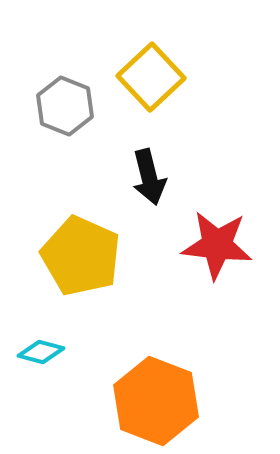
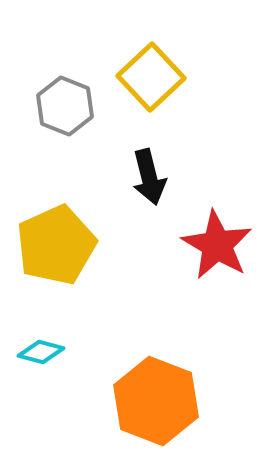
red star: rotated 24 degrees clockwise
yellow pentagon: moved 25 px left, 11 px up; rotated 24 degrees clockwise
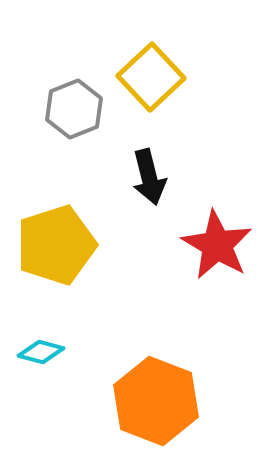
gray hexagon: moved 9 px right, 3 px down; rotated 16 degrees clockwise
yellow pentagon: rotated 6 degrees clockwise
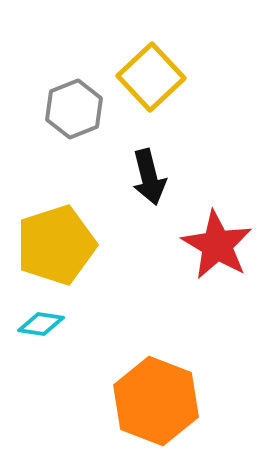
cyan diamond: moved 28 px up; rotated 6 degrees counterclockwise
